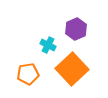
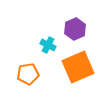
purple hexagon: moved 1 px left
orange square: moved 6 px right, 2 px up; rotated 20 degrees clockwise
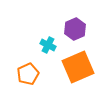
orange pentagon: rotated 15 degrees counterclockwise
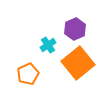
cyan cross: rotated 28 degrees clockwise
orange square: moved 4 px up; rotated 16 degrees counterclockwise
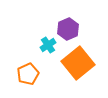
purple hexagon: moved 7 px left
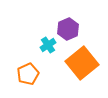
orange square: moved 4 px right
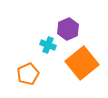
cyan cross: rotated 35 degrees counterclockwise
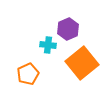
cyan cross: rotated 14 degrees counterclockwise
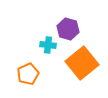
purple hexagon: rotated 20 degrees counterclockwise
